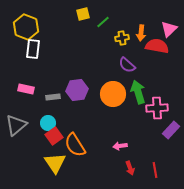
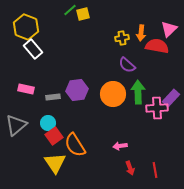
green line: moved 33 px left, 12 px up
white rectangle: rotated 48 degrees counterclockwise
green arrow: rotated 15 degrees clockwise
purple rectangle: moved 32 px up
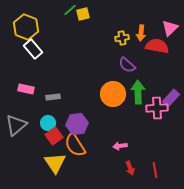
pink triangle: moved 1 px right, 1 px up
purple hexagon: moved 34 px down
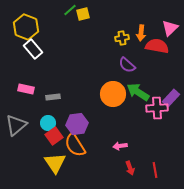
green arrow: rotated 55 degrees counterclockwise
